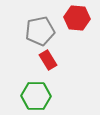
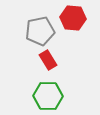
red hexagon: moved 4 px left
green hexagon: moved 12 px right
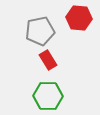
red hexagon: moved 6 px right
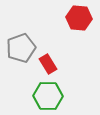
gray pentagon: moved 19 px left, 17 px down; rotated 8 degrees counterclockwise
red rectangle: moved 4 px down
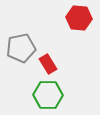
gray pentagon: rotated 8 degrees clockwise
green hexagon: moved 1 px up
